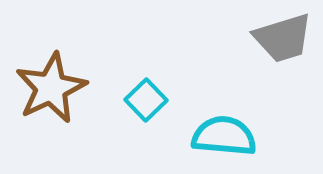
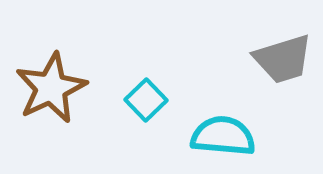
gray trapezoid: moved 21 px down
cyan semicircle: moved 1 px left
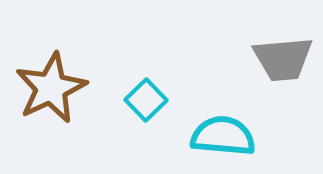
gray trapezoid: rotated 12 degrees clockwise
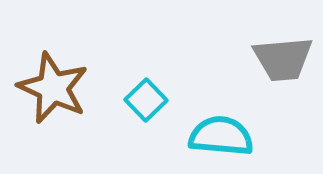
brown star: moved 2 px right; rotated 22 degrees counterclockwise
cyan semicircle: moved 2 px left
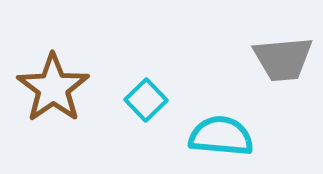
brown star: rotated 12 degrees clockwise
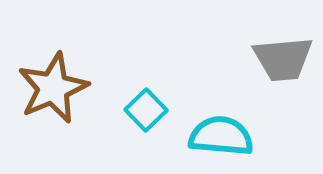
brown star: rotated 12 degrees clockwise
cyan square: moved 10 px down
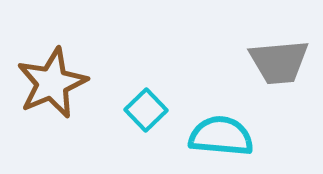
gray trapezoid: moved 4 px left, 3 px down
brown star: moved 1 px left, 5 px up
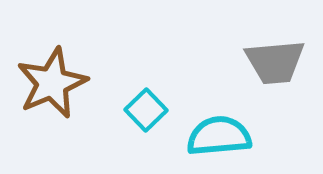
gray trapezoid: moved 4 px left
cyan semicircle: moved 2 px left; rotated 10 degrees counterclockwise
